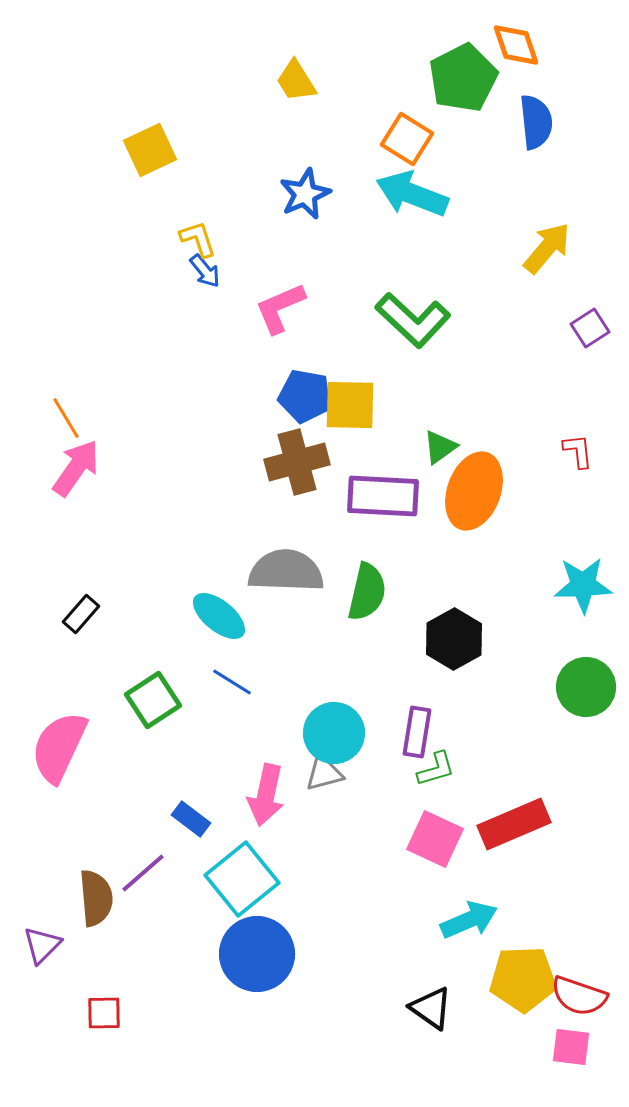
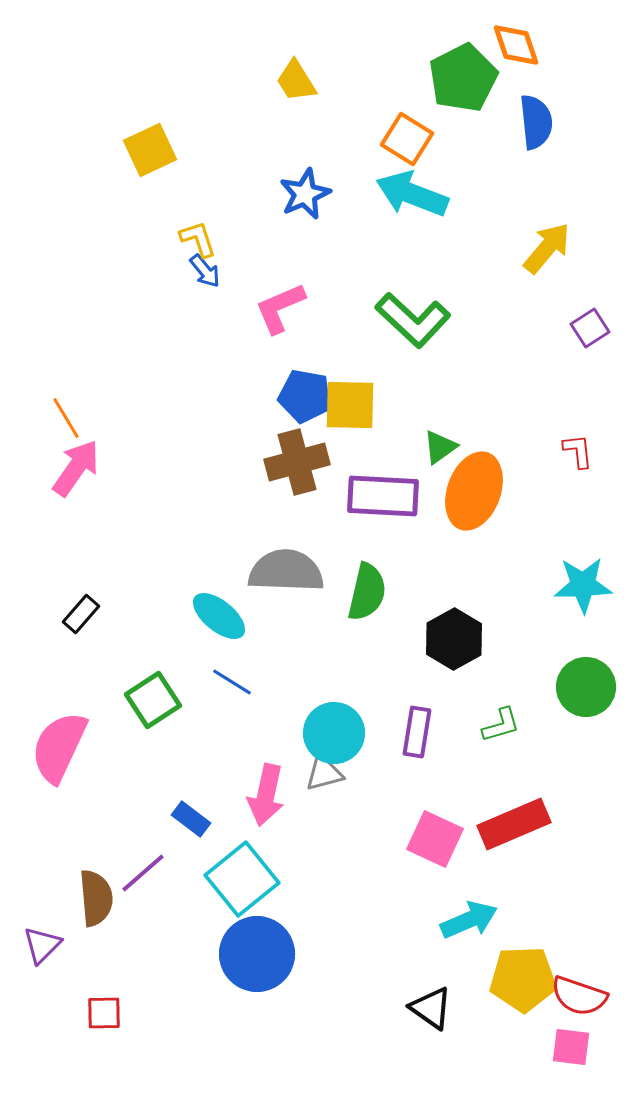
green L-shape at (436, 769): moved 65 px right, 44 px up
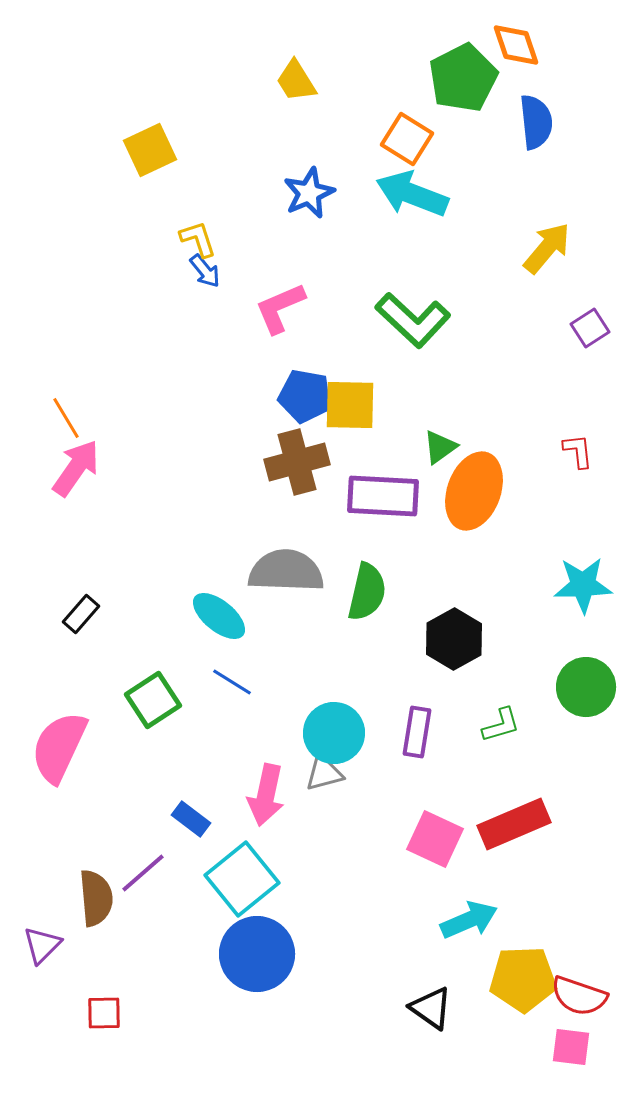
blue star at (305, 194): moved 4 px right, 1 px up
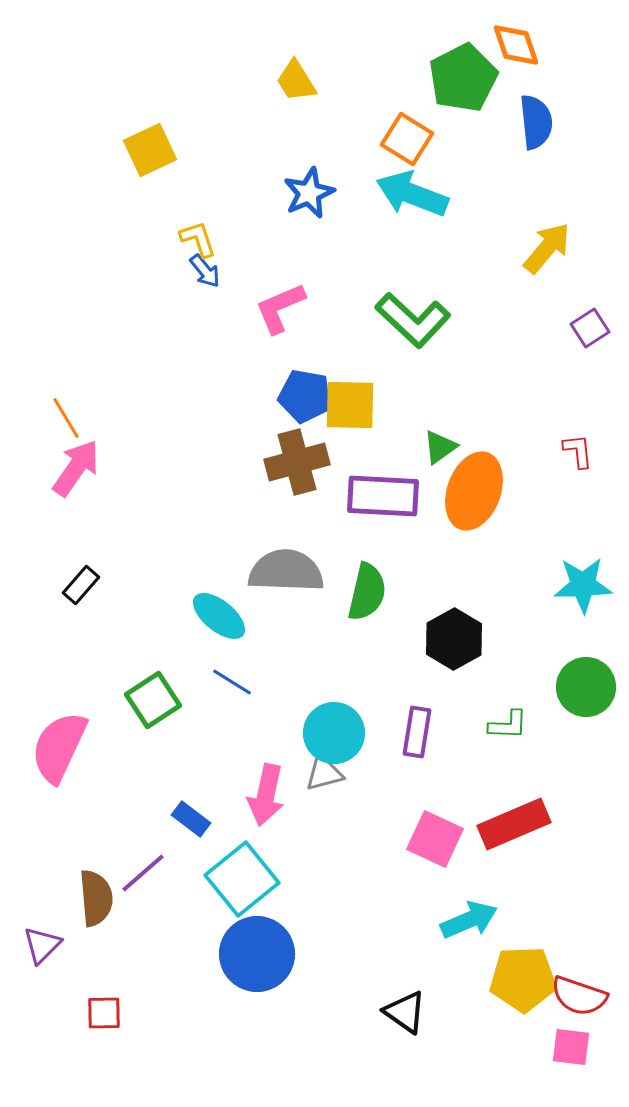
black rectangle at (81, 614): moved 29 px up
green L-shape at (501, 725): moved 7 px right; rotated 18 degrees clockwise
black triangle at (431, 1008): moved 26 px left, 4 px down
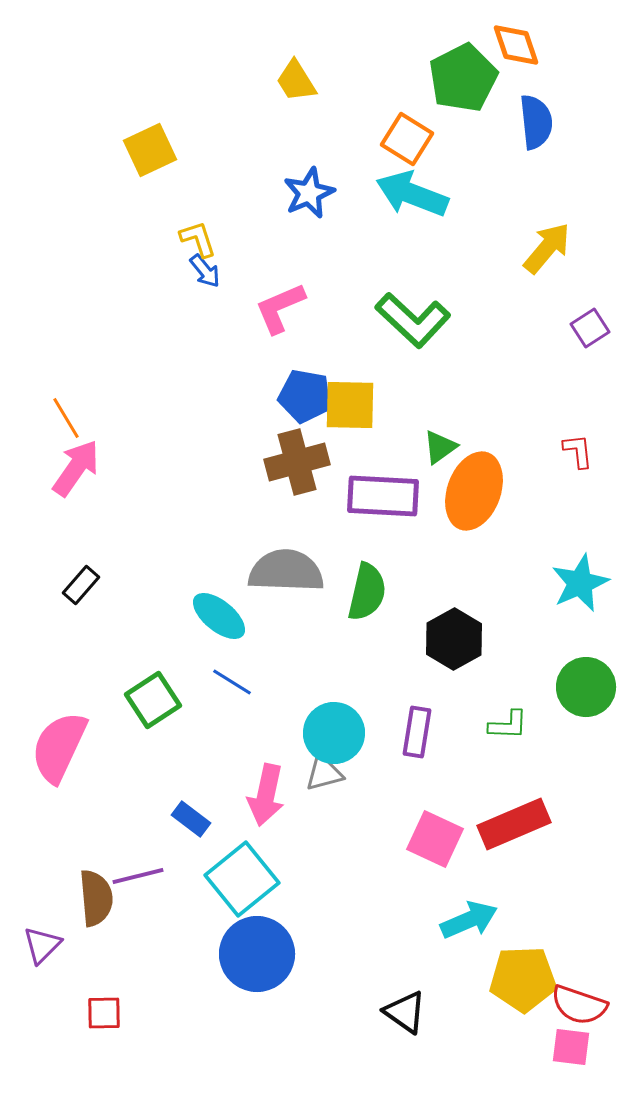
cyan star at (583, 585): moved 3 px left, 2 px up; rotated 22 degrees counterclockwise
purple line at (143, 873): moved 5 px left, 3 px down; rotated 27 degrees clockwise
red semicircle at (579, 996): moved 9 px down
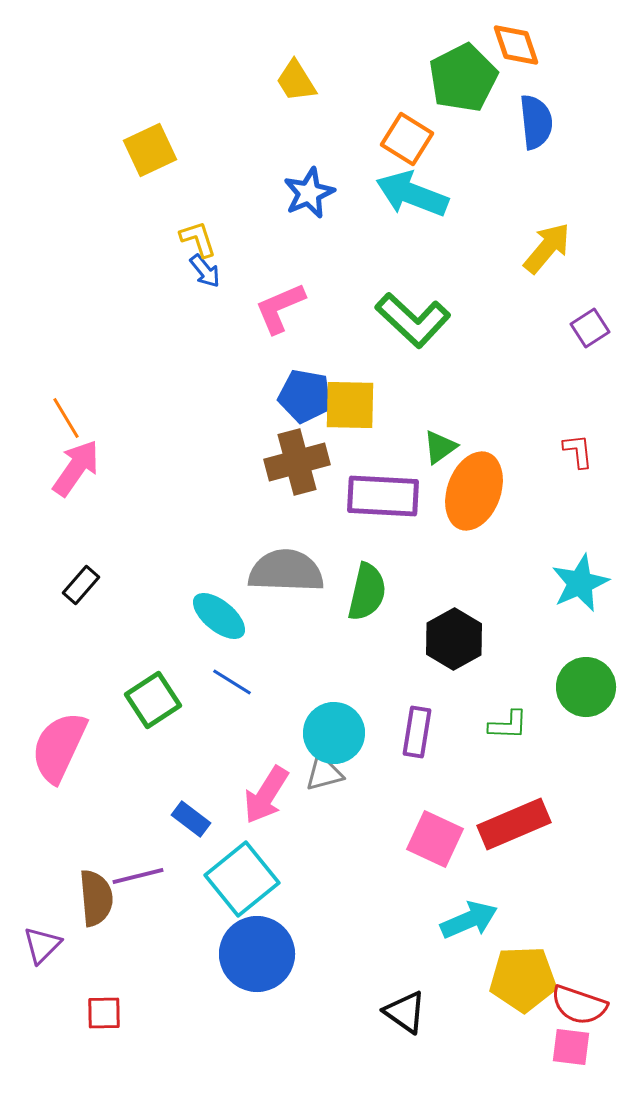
pink arrow at (266, 795): rotated 20 degrees clockwise
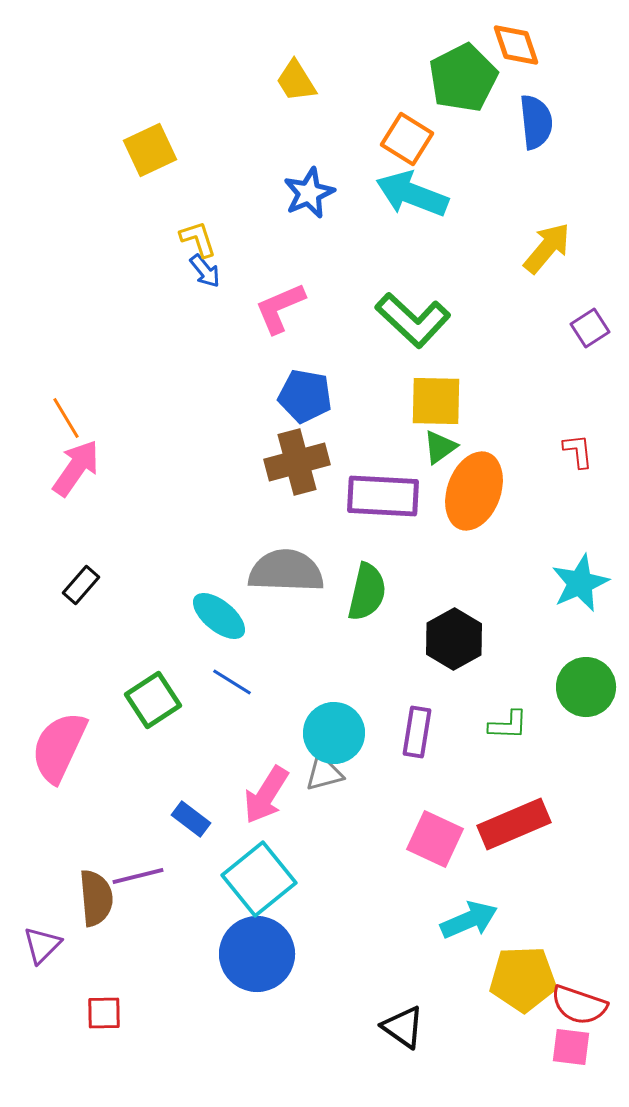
yellow square at (350, 405): moved 86 px right, 4 px up
cyan square at (242, 879): moved 17 px right
black triangle at (405, 1012): moved 2 px left, 15 px down
